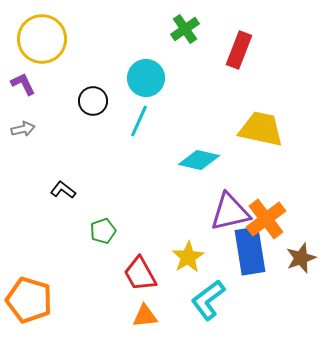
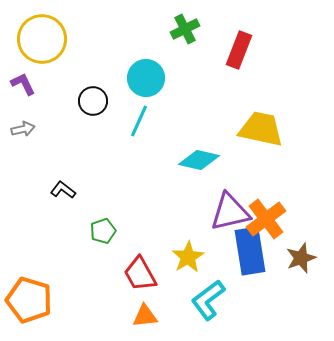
green cross: rotated 8 degrees clockwise
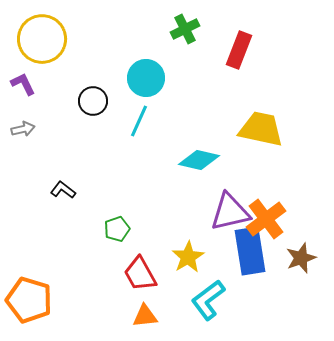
green pentagon: moved 14 px right, 2 px up
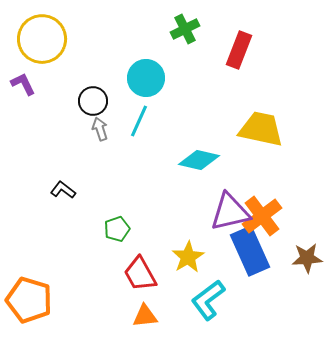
gray arrow: moved 77 px right; rotated 95 degrees counterclockwise
orange cross: moved 4 px left, 3 px up
blue rectangle: rotated 15 degrees counterclockwise
brown star: moved 6 px right; rotated 16 degrees clockwise
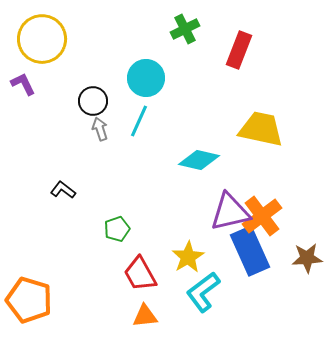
cyan L-shape: moved 5 px left, 8 px up
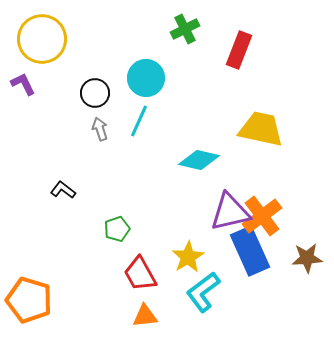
black circle: moved 2 px right, 8 px up
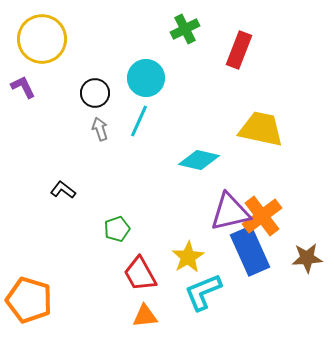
purple L-shape: moved 3 px down
cyan L-shape: rotated 15 degrees clockwise
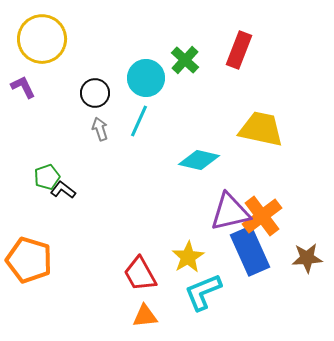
green cross: moved 31 px down; rotated 20 degrees counterclockwise
green pentagon: moved 70 px left, 52 px up
orange pentagon: moved 40 px up
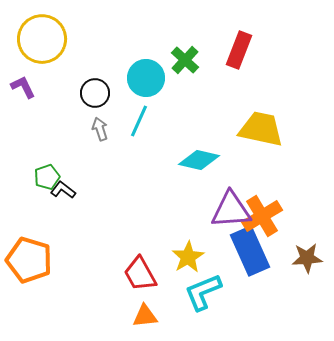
purple triangle: moved 1 px right, 2 px up; rotated 9 degrees clockwise
orange cross: rotated 6 degrees clockwise
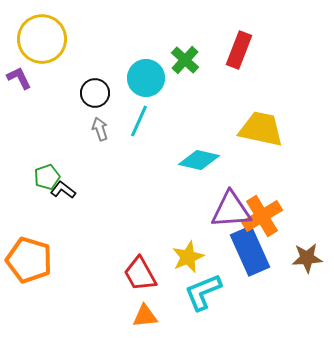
purple L-shape: moved 4 px left, 9 px up
yellow star: rotated 8 degrees clockwise
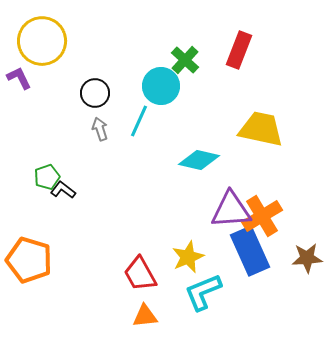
yellow circle: moved 2 px down
cyan circle: moved 15 px right, 8 px down
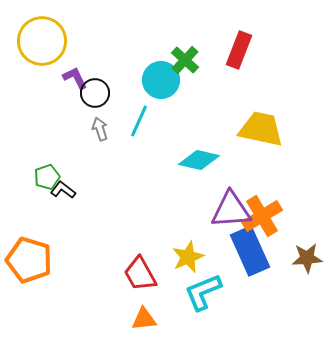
purple L-shape: moved 56 px right
cyan circle: moved 6 px up
orange triangle: moved 1 px left, 3 px down
